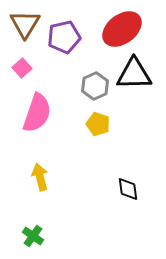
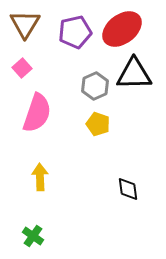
purple pentagon: moved 11 px right, 5 px up
yellow arrow: rotated 12 degrees clockwise
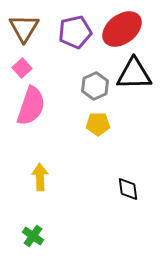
brown triangle: moved 1 px left, 4 px down
pink semicircle: moved 6 px left, 7 px up
yellow pentagon: rotated 20 degrees counterclockwise
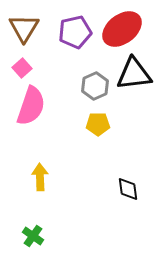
black triangle: rotated 6 degrees counterclockwise
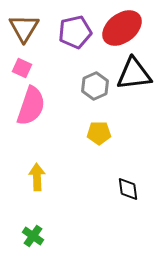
red ellipse: moved 1 px up
pink square: rotated 24 degrees counterclockwise
yellow pentagon: moved 1 px right, 9 px down
yellow arrow: moved 3 px left
